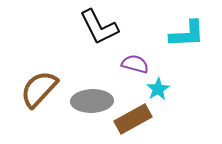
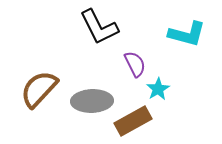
cyan L-shape: rotated 18 degrees clockwise
purple semicircle: rotated 48 degrees clockwise
brown rectangle: moved 2 px down
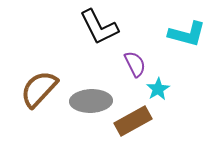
gray ellipse: moved 1 px left
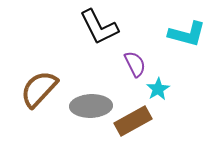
gray ellipse: moved 5 px down
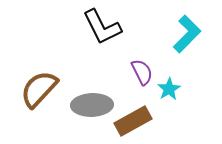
black L-shape: moved 3 px right
cyan L-shape: rotated 60 degrees counterclockwise
purple semicircle: moved 7 px right, 8 px down
cyan star: moved 11 px right
gray ellipse: moved 1 px right, 1 px up
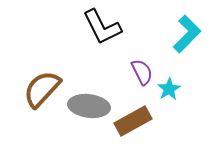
brown semicircle: moved 3 px right
gray ellipse: moved 3 px left, 1 px down; rotated 9 degrees clockwise
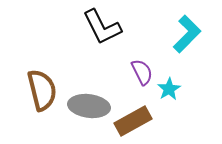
brown semicircle: moved 1 px down; rotated 123 degrees clockwise
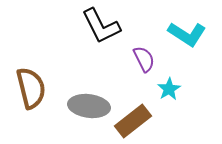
black L-shape: moved 1 px left, 1 px up
cyan L-shape: rotated 78 degrees clockwise
purple semicircle: moved 2 px right, 13 px up
brown semicircle: moved 11 px left, 2 px up
brown rectangle: rotated 9 degrees counterclockwise
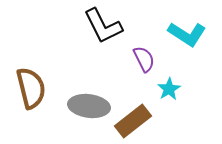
black L-shape: moved 2 px right
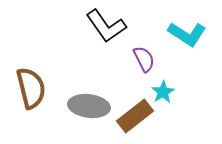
black L-shape: moved 3 px right; rotated 9 degrees counterclockwise
cyan star: moved 6 px left, 3 px down
brown rectangle: moved 2 px right, 5 px up
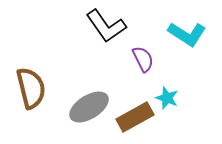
purple semicircle: moved 1 px left
cyan star: moved 4 px right, 6 px down; rotated 20 degrees counterclockwise
gray ellipse: moved 1 px down; rotated 39 degrees counterclockwise
brown rectangle: moved 1 px down; rotated 9 degrees clockwise
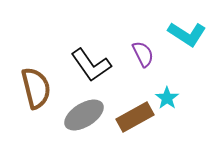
black L-shape: moved 15 px left, 39 px down
purple semicircle: moved 5 px up
brown semicircle: moved 5 px right
cyan star: rotated 15 degrees clockwise
gray ellipse: moved 5 px left, 8 px down
